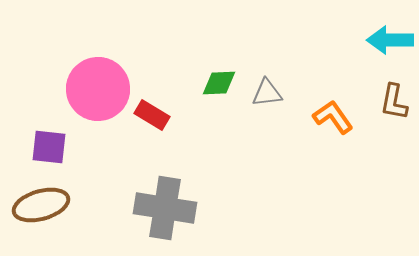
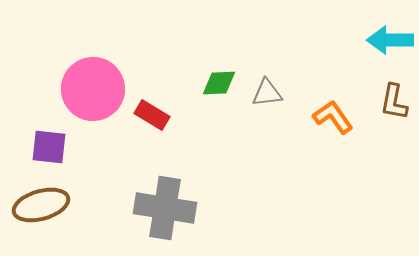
pink circle: moved 5 px left
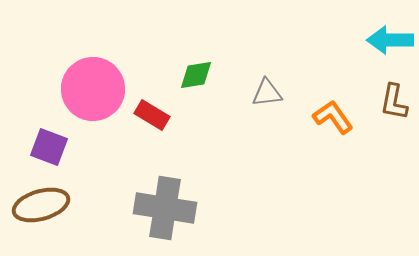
green diamond: moved 23 px left, 8 px up; rotated 6 degrees counterclockwise
purple square: rotated 15 degrees clockwise
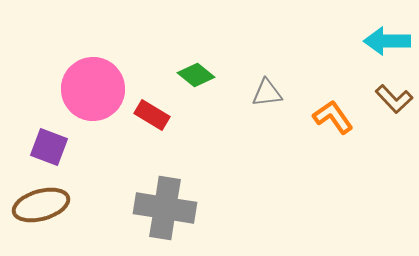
cyan arrow: moved 3 px left, 1 px down
green diamond: rotated 48 degrees clockwise
brown L-shape: moved 3 px up; rotated 54 degrees counterclockwise
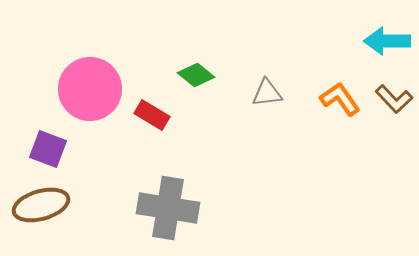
pink circle: moved 3 px left
orange L-shape: moved 7 px right, 18 px up
purple square: moved 1 px left, 2 px down
gray cross: moved 3 px right
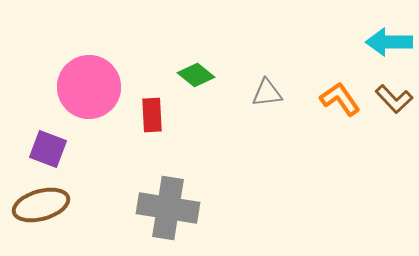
cyan arrow: moved 2 px right, 1 px down
pink circle: moved 1 px left, 2 px up
red rectangle: rotated 56 degrees clockwise
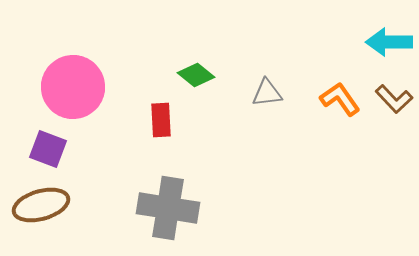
pink circle: moved 16 px left
red rectangle: moved 9 px right, 5 px down
